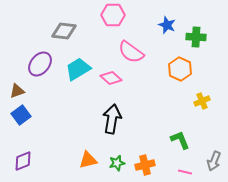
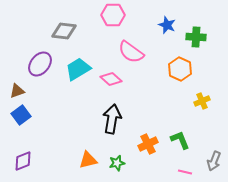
pink diamond: moved 1 px down
orange cross: moved 3 px right, 21 px up; rotated 12 degrees counterclockwise
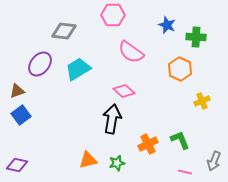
pink diamond: moved 13 px right, 12 px down
purple diamond: moved 6 px left, 4 px down; rotated 35 degrees clockwise
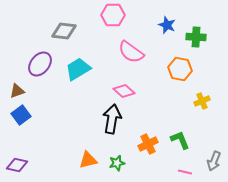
orange hexagon: rotated 15 degrees counterclockwise
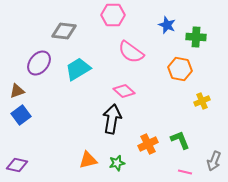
purple ellipse: moved 1 px left, 1 px up
